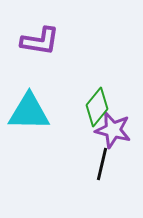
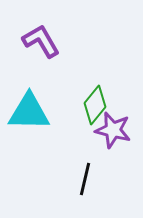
purple L-shape: moved 1 px right; rotated 129 degrees counterclockwise
green diamond: moved 2 px left, 2 px up
black line: moved 17 px left, 15 px down
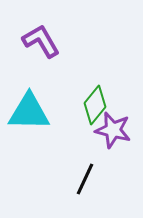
black line: rotated 12 degrees clockwise
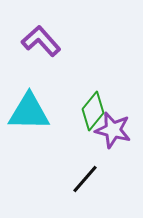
purple L-shape: rotated 12 degrees counterclockwise
green diamond: moved 2 px left, 6 px down
black line: rotated 16 degrees clockwise
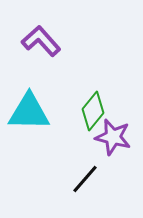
purple star: moved 7 px down
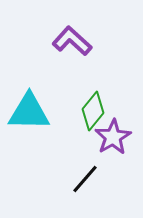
purple L-shape: moved 31 px right; rotated 6 degrees counterclockwise
purple star: rotated 27 degrees clockwise
